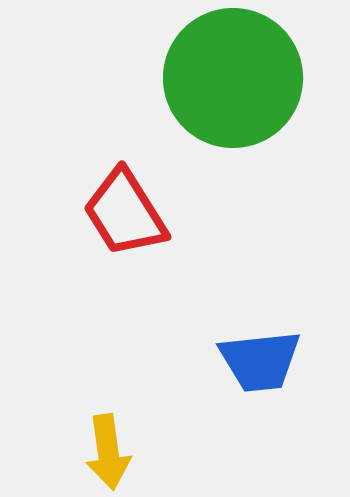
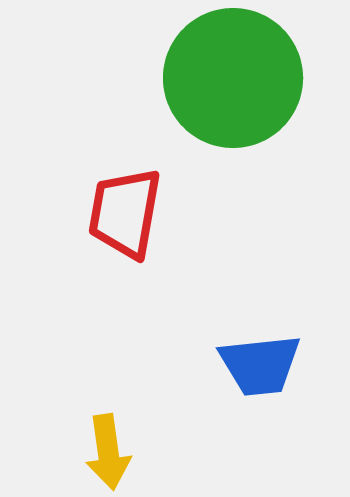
red trapezoid: rotated 42 degrees clockwise
blue trapezoid: moved 4 px down
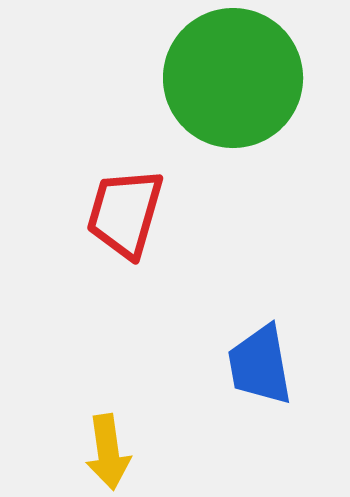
red trapezoid: rotated 6 degrees clockwise
blue trapezoid: rotated 86 degrees clockwise
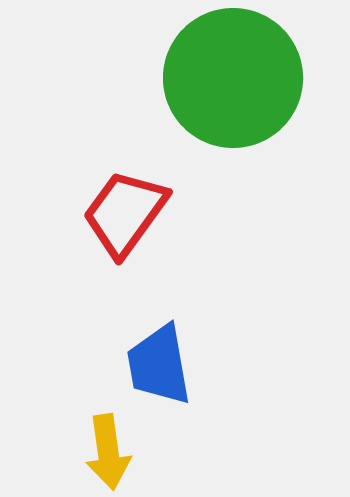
red trapezoid: rotated 20 degrees clockwise
blue trapezoid: moved 101 px left
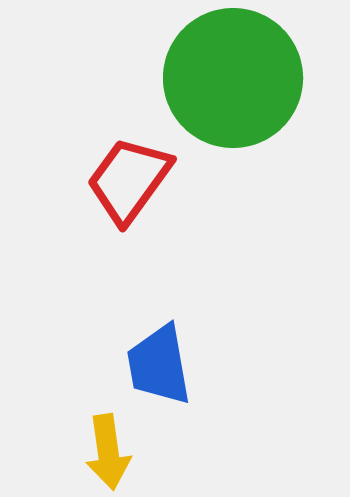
red trapezoid: moved 4 px right, 33 px up
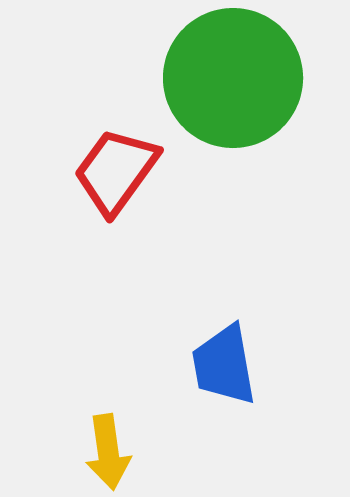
red trapezoid: moved 13 px left, 9 px up
blue trapezoid: moved 65 px right
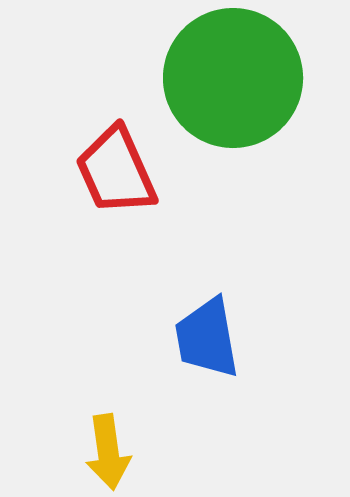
red trapezoid: rotated 60 degrees counterclockwise
blue trapezoid: moved 17 px left, 27 px up
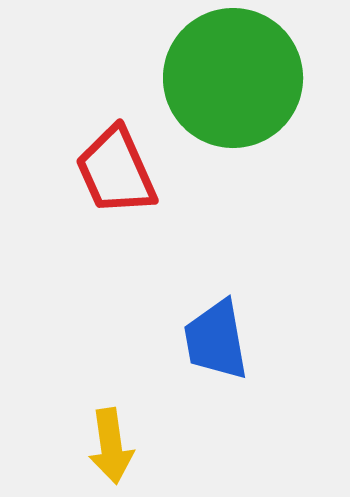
blue trapezoid: moved 9 px right, 2 px down
yellow arrow: moved 3 px right, 6 px up
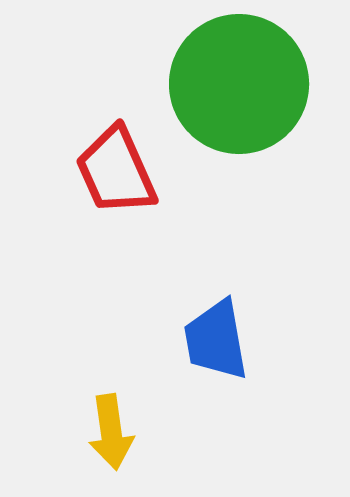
green circle: moved 6 px right, 6 px down
yellow arrow: moved 14 px up
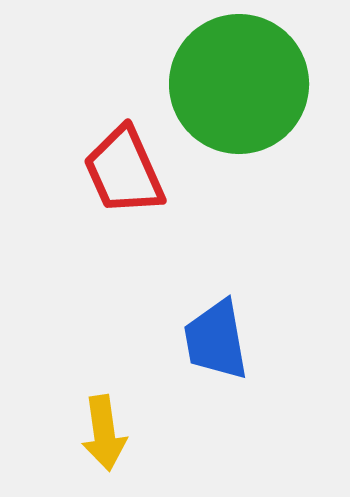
red trapezoid: moved 8 px right
yellow arrow: moved 7 px left, 1 px down
